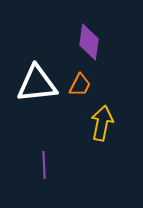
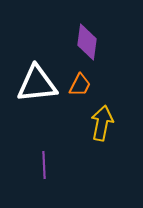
purple diamond: moved 2 px left
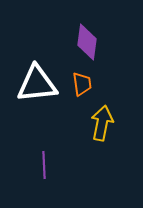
orange trapezoid: moved 2 px right, 1 px up; rotated 35 degrees counterclockwise
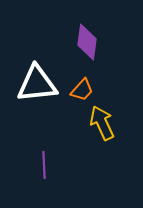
orange trapezoid: moved 6 px down; rotated 50 degrees clockwise
yellow arrow: rotated 36 degrees counterclockwise
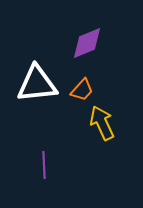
purple diamond: moved 1 px down; rotated 60 degrees clockwise
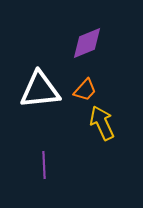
white triangle: moved 3 px right, 6 px down
orange trapezoid: moved 3 px right
